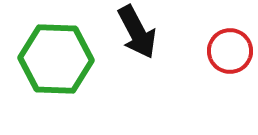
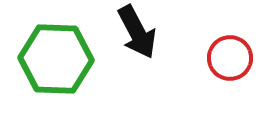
red circle: moved 7 px down
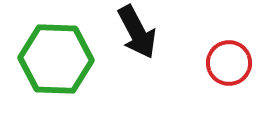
red circle: moved 1 px left, 5 px down
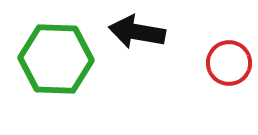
black arrow: rotated 128 degrees clockwise
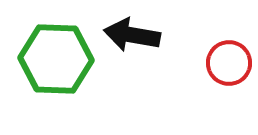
black arrow: moved 5 px left, 3 px down
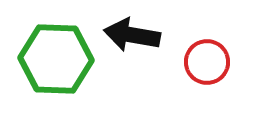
red circle: moved 22 px left, 1 px up
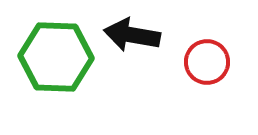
green hexagon: moved 2 px up
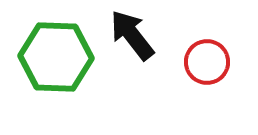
black arrow: rotated 42 degrees clockwise
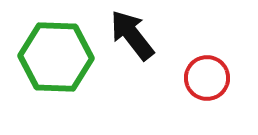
red circle: moved 16 px down
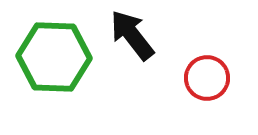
green hexagon: moved 2 px left
